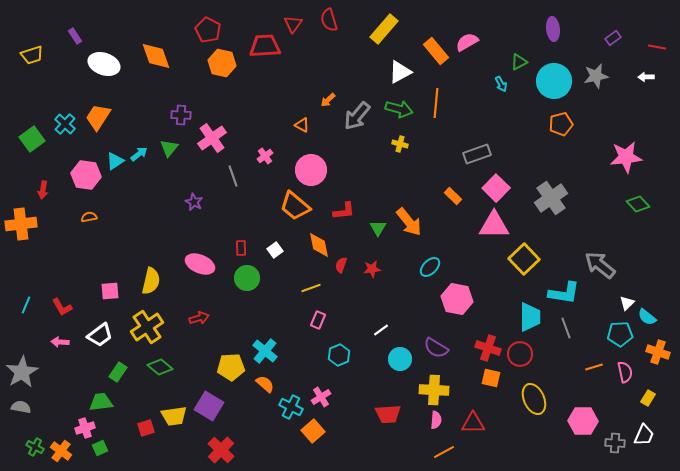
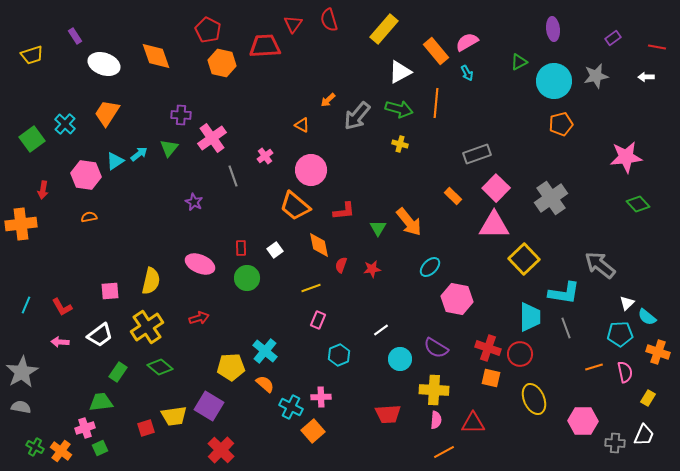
cyan arrow at (501, 84): moved 34 px left, 11 px up
orange trapezoid at (98, 117): moved 9 px right, 4 px up
pink cross at (321, 397): rotated 30 degrees clockwise
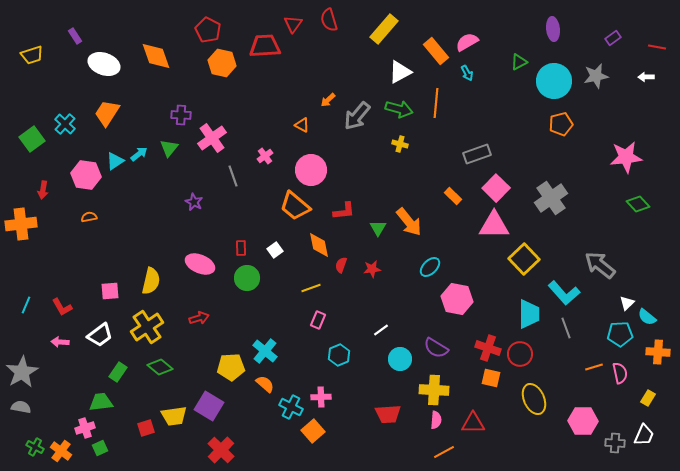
cyan L-shape at (564, 293): rotated 40 degrees clockwise
cyan trapezoid at (530, 317): moved 1 px left, 3 px up
orange cross at (658, 352): rotated 15 degrees counterclockwise
pink semicircle at (625, 372): moved 5 px left, 1 px down
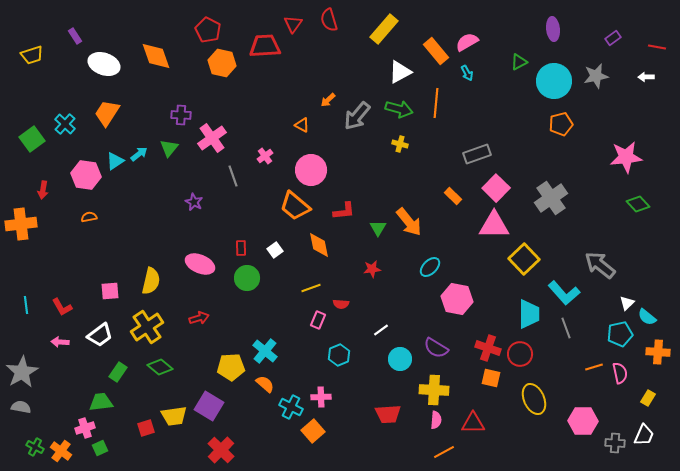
red semicircle at (341, 265): moved 39 px down; rotated 105 degrees counterclockwise
cyan line at (26, 305): rotated 30 degrees counterclockwise
cyan pentagon at (620, 334): rotated 10 degrees counterclockwise
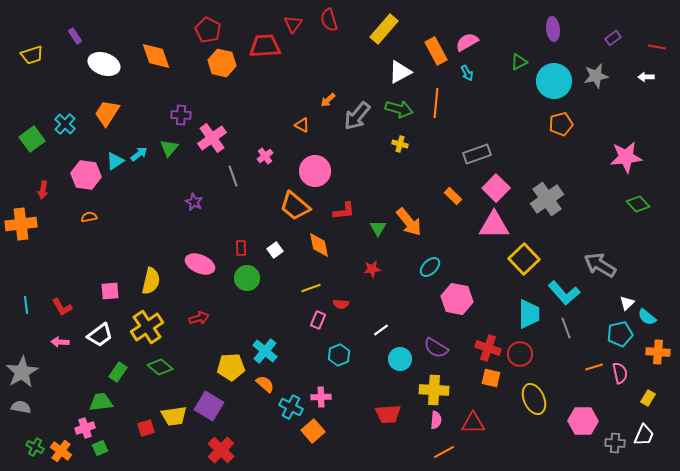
orange rectangle at (436, 51): rotated 12 degrees clockwise
pink circle at (311, 170): moved 4 px right, 1 px down
gray cross at (551, 198): moved 4 px left, 1 px down
gray arrow at (600, 265): rotated 8 degrees counterclockwise
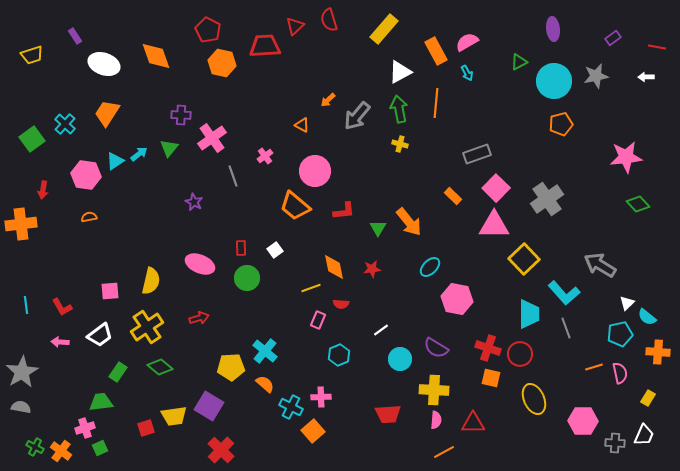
red triangle at (293, 24): moved 2 px right, 2 px down; rotated 12 degrees clockwise
green arrow at (399, 109): rotated 116 degrees counterclockwise
orange diamond at (319, 245): moved 15 px right, 22 px down
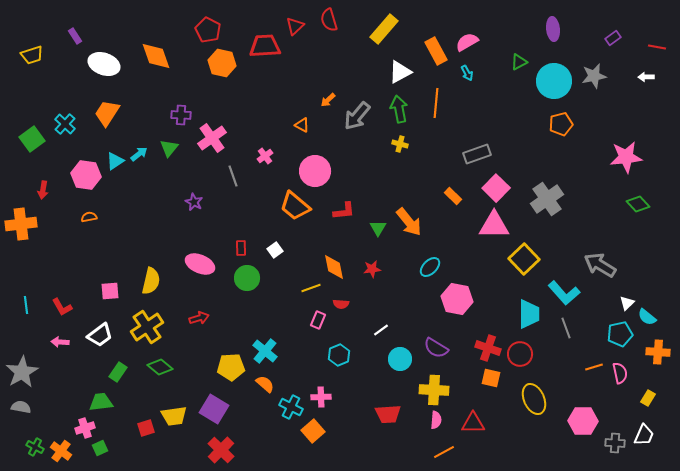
gray star at (596, 76): moved 2 px left
purple square at (209, 406): moved 5 px right, 3 px down
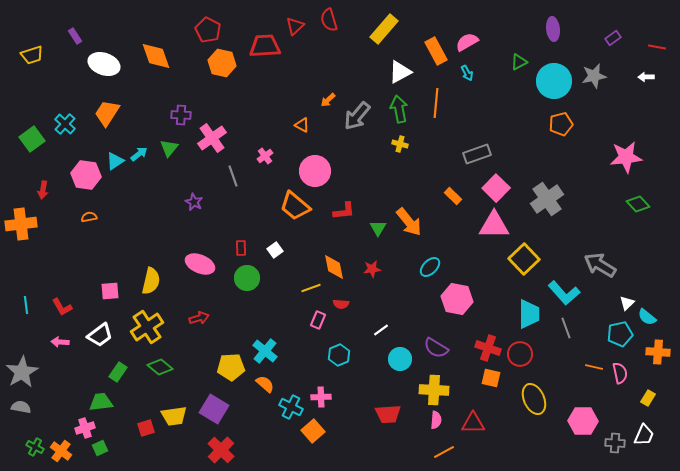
orange line at (594, 367): rotated 30 degrees clockwise
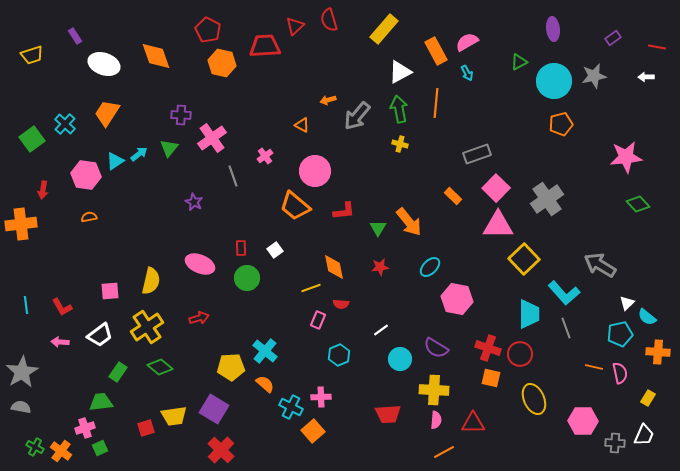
orange arrow at (328, 100): rotated 28 degrees clockwise
pink triangle at (494, 225): moved 4 px right
red star at (372, 269): moved 8 px right, 2 px up
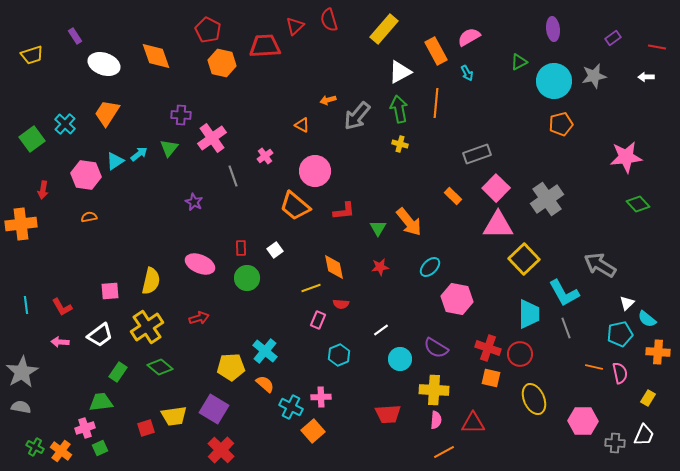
pink semicircle at (467, 42): moved 2 px right, 5 px up
cyan L-shape at (564, 293): rotated 12 degrees clockwise
cyan semicircle at (647, 317): moved 2 px down
